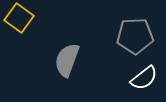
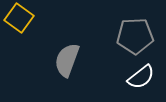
white semicircle: moved 3 px left, 1 px up
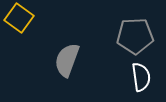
white semicircle: rotated 60 degrees counterclockwise
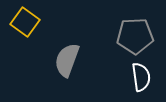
yellow square: moved 6 px right, 4 px down
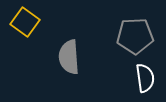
gray semicircle: moved 2 px right, 3 px up; rotated 24 degrees counterclockwise
white semicircle: moved 4 px right, 1 px down
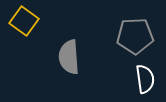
yellow square: moved 1 px left, 1 px up
white semicircle: moved 1 px down
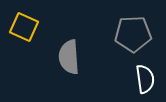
yellow square: moved 6 px down; rotated 12 degrees counterclockwise
gray pentagon: moved 2 px left, 2 px up
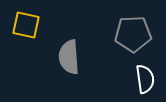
yellow square: moved 2 px right, 2 px up; rotated 12 degrees counterclockwise
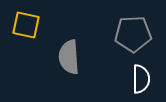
white semicircle: moved 4 px left; rotated 8 degrees clockwise
